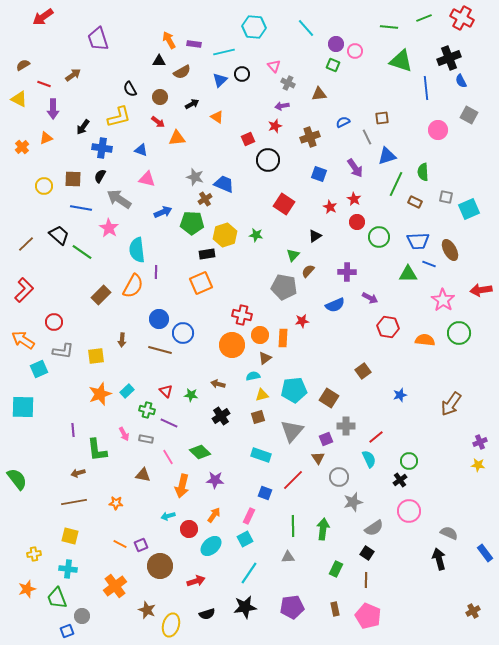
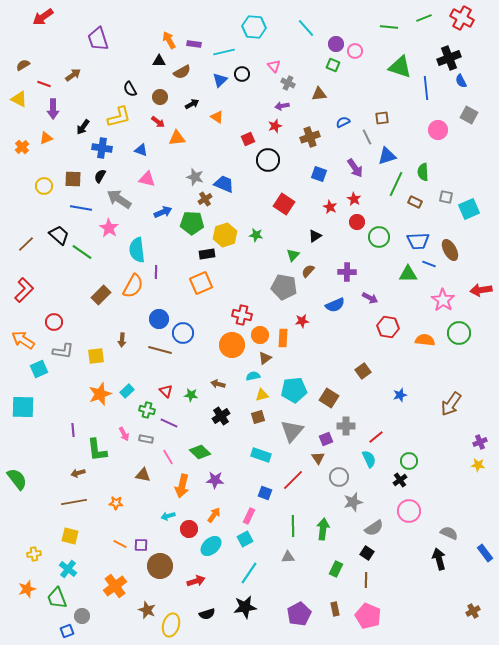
green triangle at (401, 61): moved 1 px left, 6 px down
purple square at (141, 545): rotated 24 degrees clockwise
cyan cross at (68, 569): rotated 30 degrees clockwise
purple pentagon at (292, 607): moved 7 px right, 7 px down; rotated 20 degrees counterclockwise
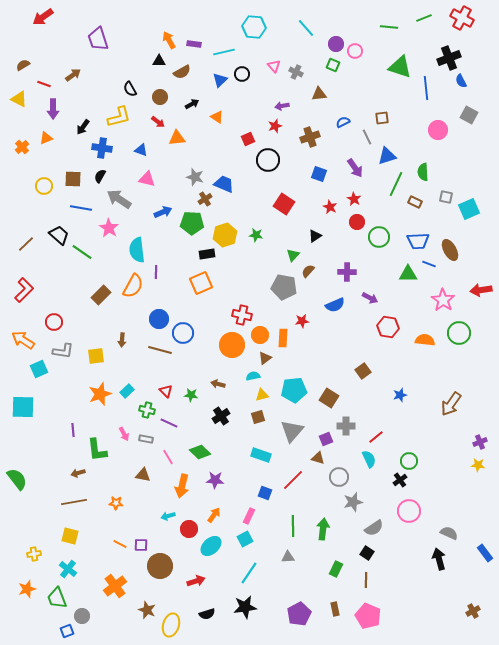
gray cross at (288, 83): moved 8 px right, 11 px up
brown triangle at (318, 458): rotated 40 degrees counterclockwise
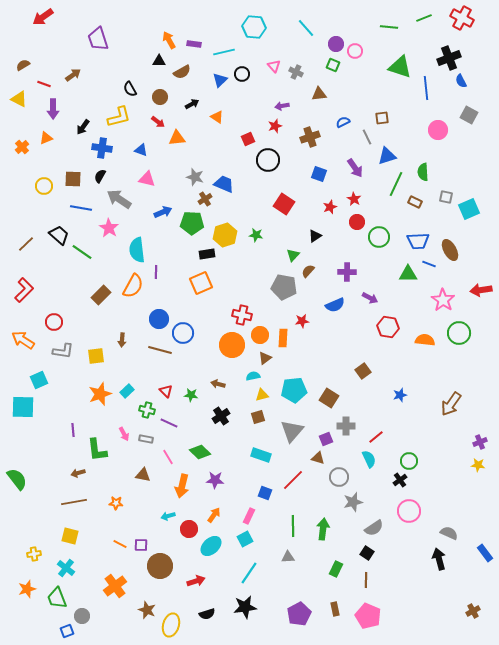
red star at (330, 207): rotated 24 degrees clockwise
cyan square at (39, 369): moved 11 px down
cyan cross at (68, 569): moved 2 px left, 1 px up
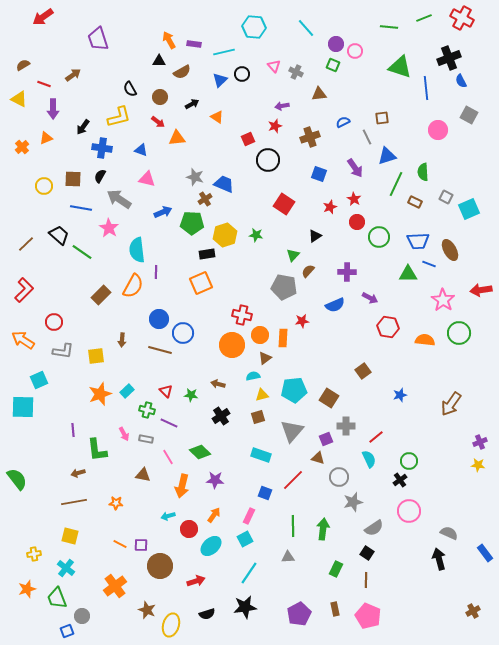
gray square at (446, 197): rotated 16 degrees clockwise
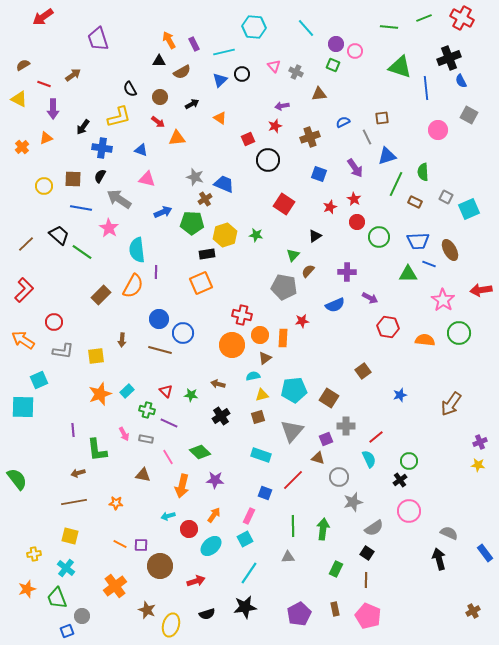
purple rectangle at (194, 44): rotated 56 degrees clockwise
orange triangle at (217, 117): moved 3 px right, 1 px down
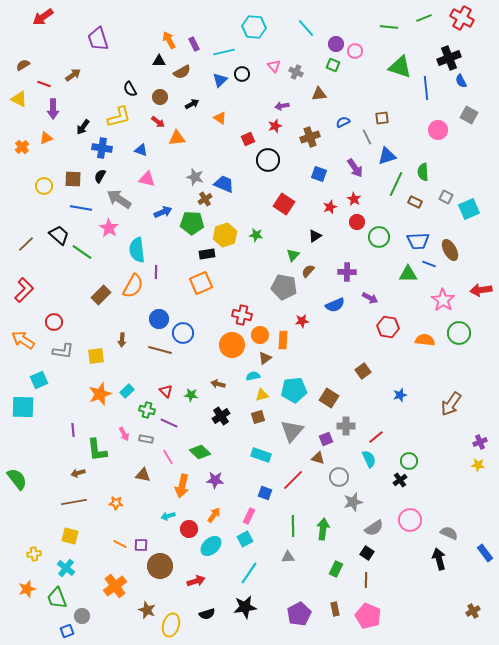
orange rectangle at (283, 338): moved 2 px down
pink circle at (409, 511): moved 1 px right, 9 px down
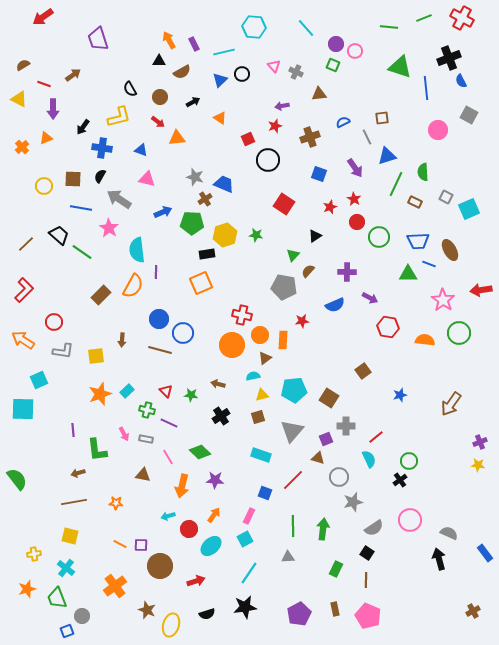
black arrow at (192, 104): moved 1 px right, 2 px up
cyan square at (23, 407): moved 2 px down
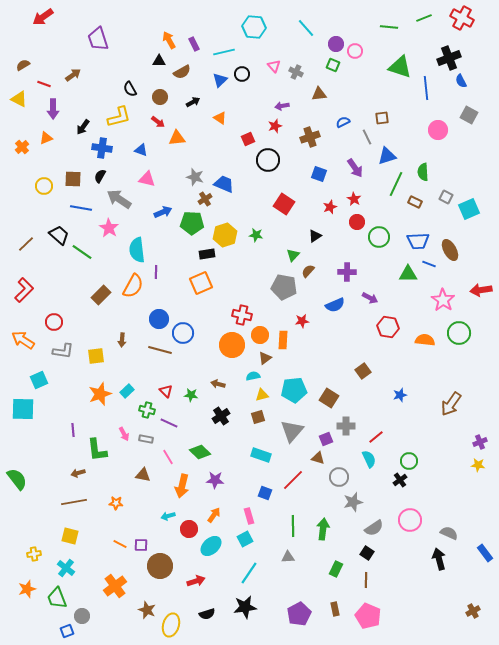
pink rectangle at (249, 516): rotated 42 degrees counterclockwise
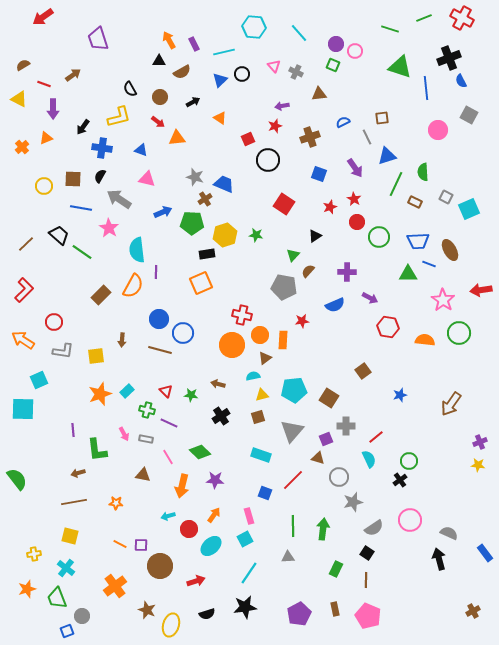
green line at (389, 27): moved 1 px right, 2 px down; rotated 12 degrees clockwise
cyan line at (306, 28): moved 7 px left, 5 px down
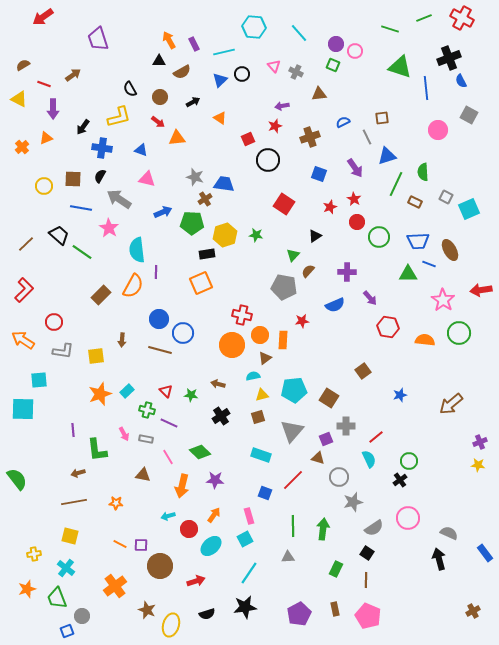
blue trapezoid at (224, 184): rotated 15 degrees counterclockwise
purple arrow at (370, 298): rotated 21 degrees clockwise
cyan square at (39, 380): rotated 18 degrees clockwise
brown arrow at (451, 404): rotated 15 degrees clockwise
pink circle at (410, 520): moved 2 px left, 2 px up
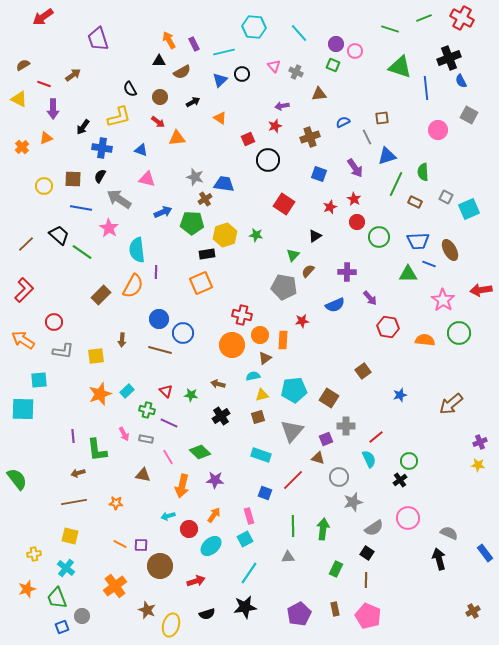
purple line at (73, 430): moved 6 px down
blue square at (67, 631): moved 5 px left, 4 px up
